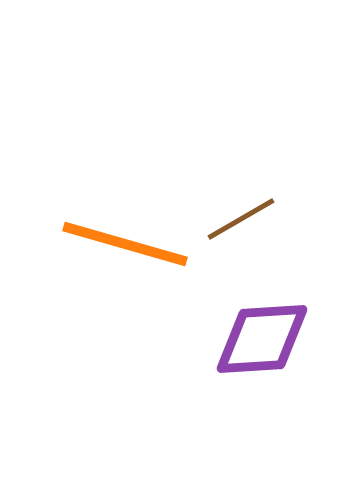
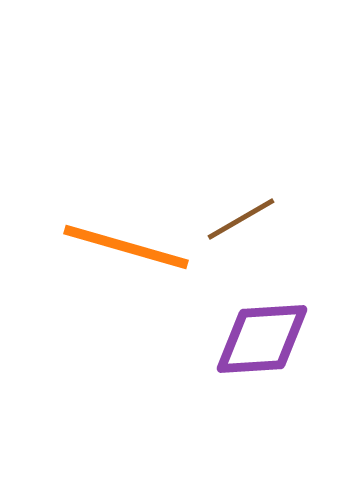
orange line: moved 1 px right, 3 px down
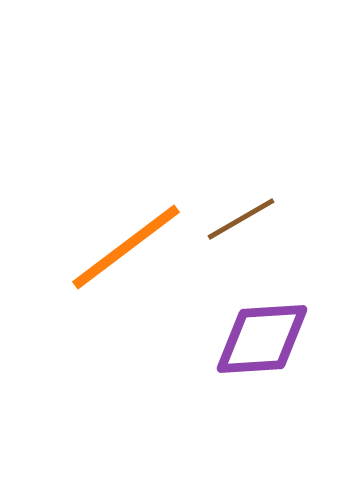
orange line: rotated 53 degrees counterclockwise
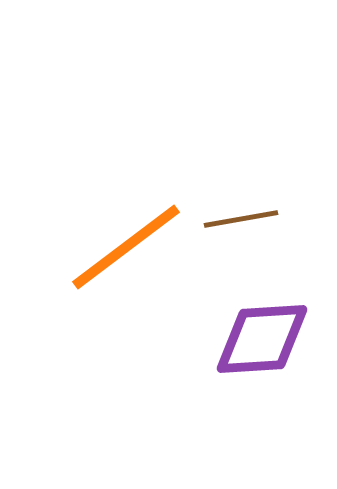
brown line: rotated 20 degrees clockwise
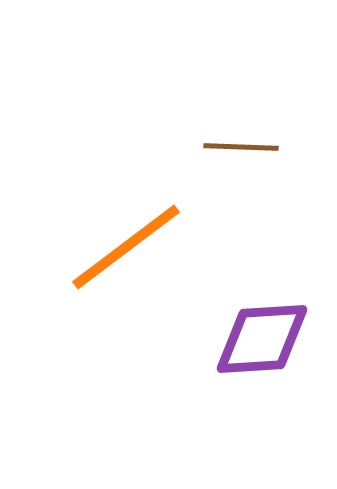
brown line: moved 72 px up; rotated 12 degrees clockwise
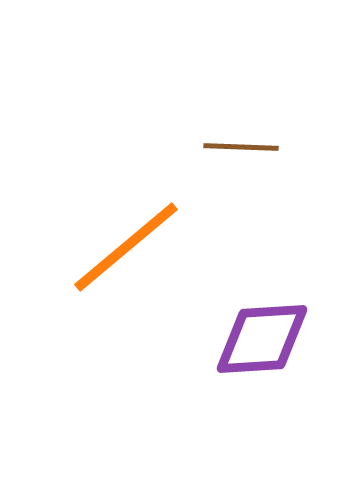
orange line: rotated 3 degrees counterclockwise
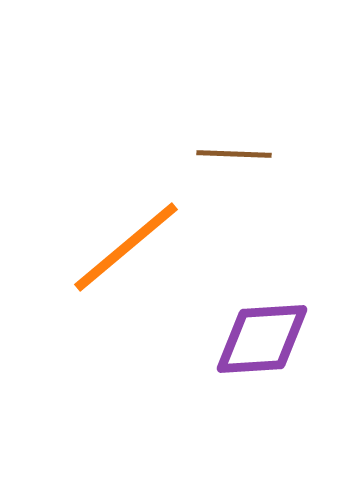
brown line: moved 7 px left, 7 px down
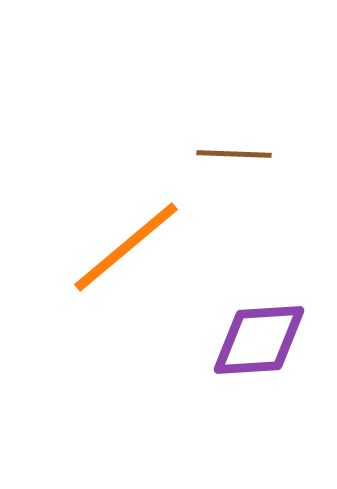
purple diamond: moved 3 px left, 1 px down
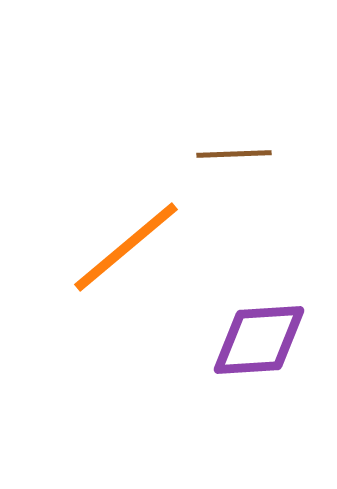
brown line: rotated 4 degrees counterclockwise
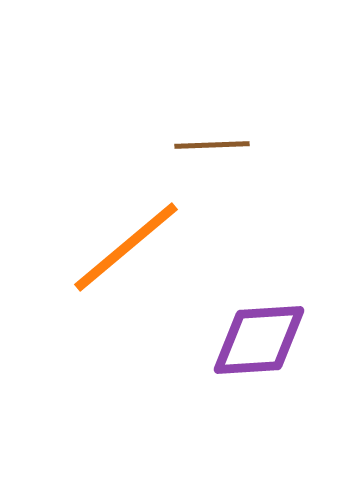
brown line: moved 22 px left, 9 px up
